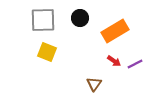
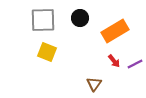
red arrow: rotated 16 degrees clockwise
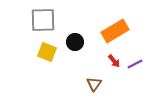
black circle: moved 5 px left, 24 px down
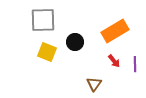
purple line: rotated 63 degrees counterclockwise
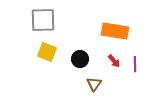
orange rectangle: rotated 40 degrees clockwise
black circle: moved 5 px right, 17 px down
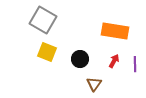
gray square: rotated 32 degrees clockwise
red arrow: rotated 112 degrees counterclockwise
